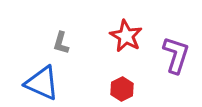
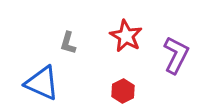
gray L-shape: moved 7 px right
purple L-shape: rotated 9 degrees clockwise
red hexagon: moved 1 px right, 2 px down
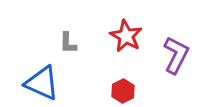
gray L-shape: rotated 15 degrees counterclockwise
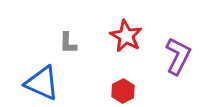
purple L-shape: moved 2 px right, 1 px down
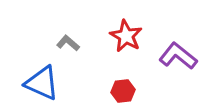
gray L-shape: rotated 130 degrees clockwise
purple L-shape: rotated 78 degrees counterclockwise
red hexagon: rotated 20 degrees clockwise
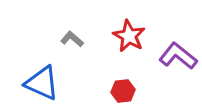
red star: moved 3 px right
gray L-shape: moved 4 px right, 4 px up
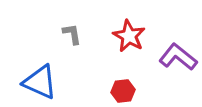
gray L-shape: moved 5 px up; rotated 40 degrees clockwise
purple L-shape: moved 1 px down
blue triangle: moved 2 px left, 1 px up
